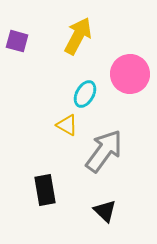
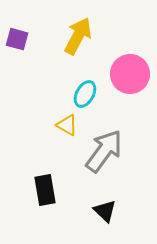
purple square: moved 2 px up
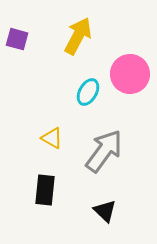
cyan ellipse: moved 3 px right, 2 px up
yellow triangle: moved 15 px left, 13 px down
black rectangle: rotated 16 degrees clockwise
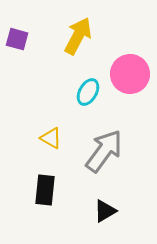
yellow triangle: moved 1 px left
black triangle: rotated 45 degrees clockwise
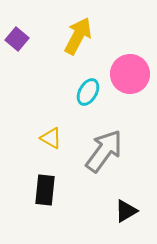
purple square: rotated 25 degrees clockwise
black triangle: moved 21 px right
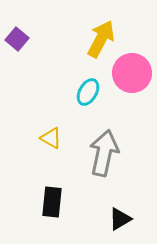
yellow arrow: moved 23 px right, 3 px down
pink circle: moved 2 px right, 1 px up
gray arrow: moved 2 px down; rotated 24 degrees counterclockwise
black rectangle: moved 7 px right, 12 px down
black triangle: moved 6 px left, 8 px down
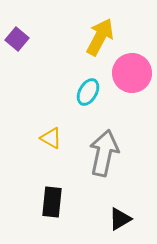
yellow arrow: moved 1 px left, 2 px up
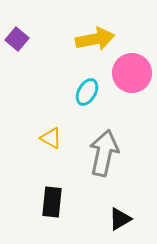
yellow arrow: moved 5 px left, 2 px down; rotated 51 degrees clockwise
cyan ellipse: moved 1 px left
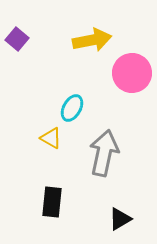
yellow arrow: moved 3 px left, 1 px down
cyan ellipse: moved 15 px left, 16 px down
